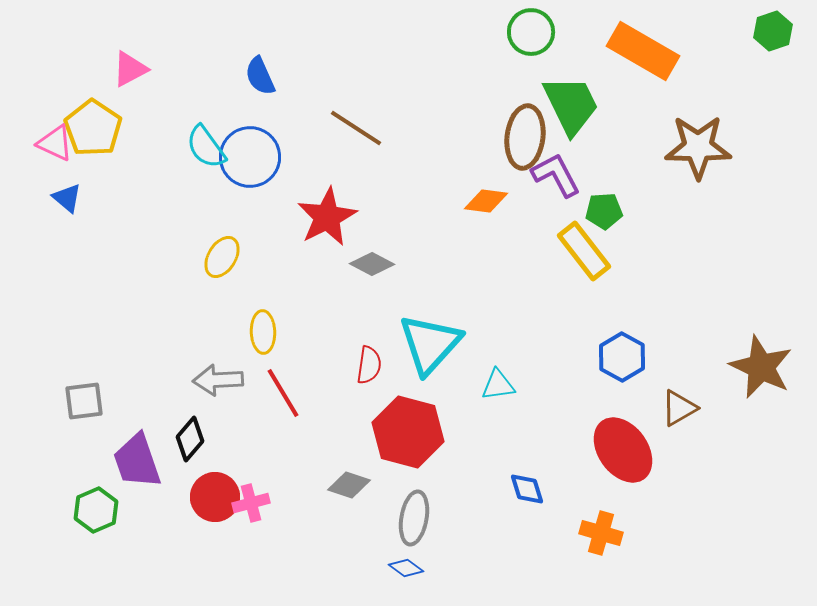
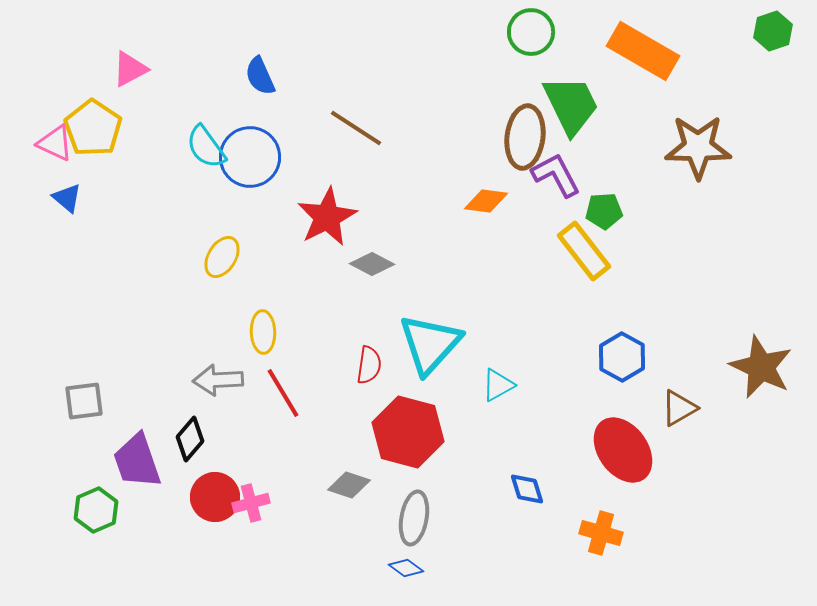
cyan triangle at (498, 385): rotated 21 degrees counterclockwise
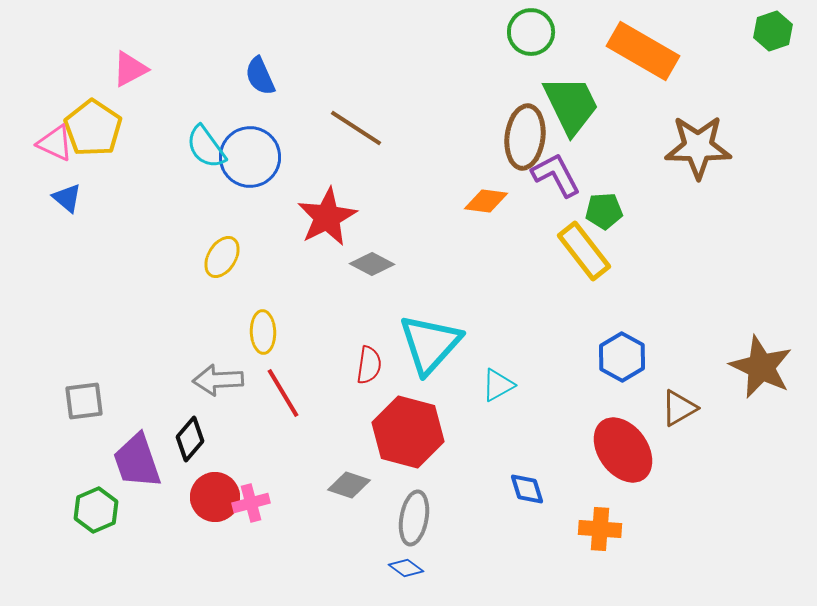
orange cross at (601, 533): moved 1 px left, 4 px up; rotated 12 degrees counterclockwise
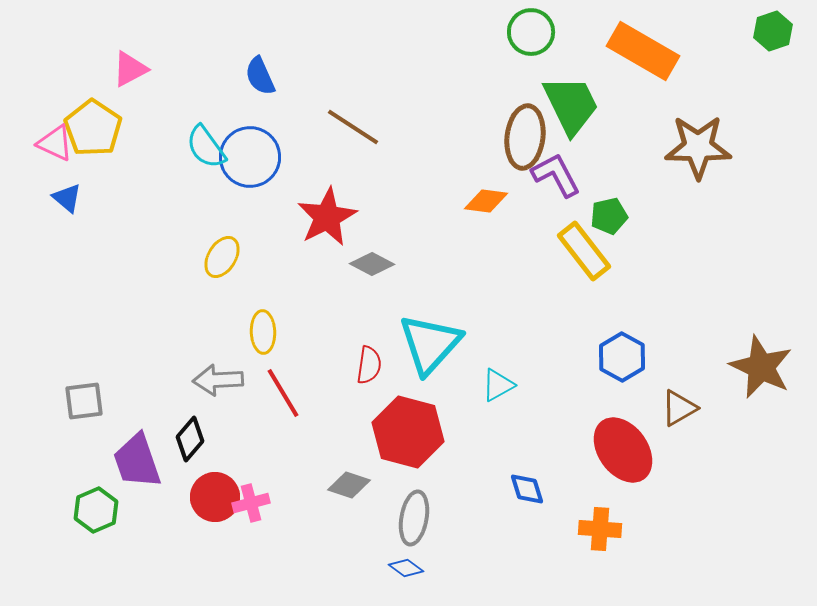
brown line at (356, 128): moved 3 px left, 1 px up
green pentagon at (604, 211): moved 5 px right, 5 px down; rotated 9 degrees counterclockwise
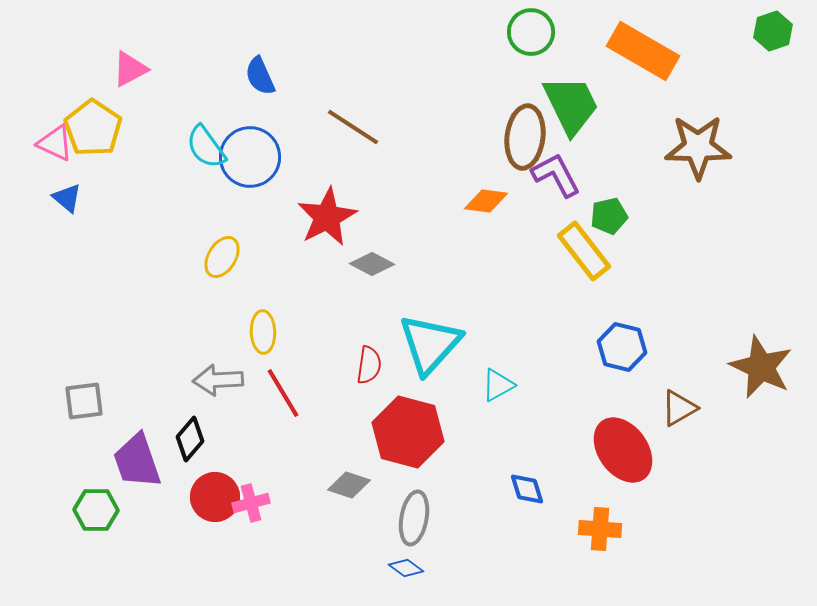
blue hexagon at (622, 357): moved 10 px up; rotated 15 degrees counterclockwise
green hexagon at (96, 510): rotated 24 degrees clockwise
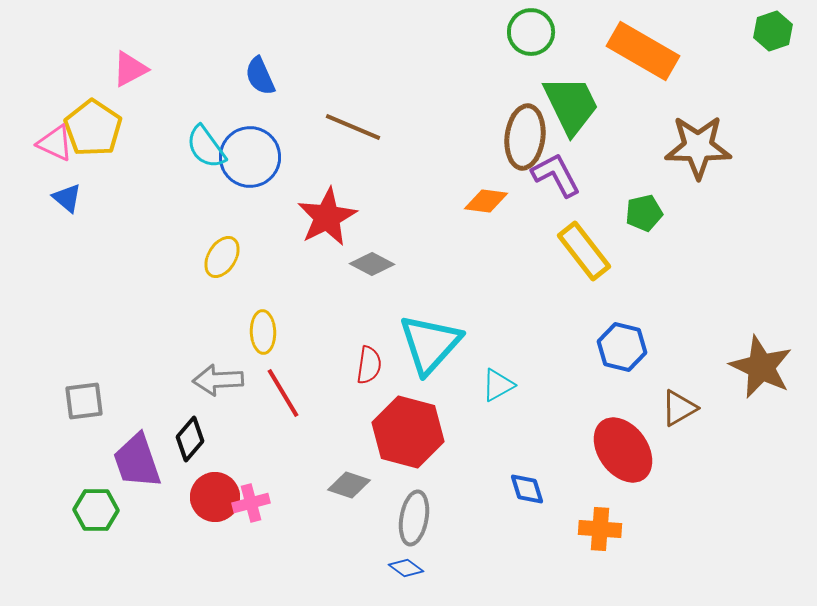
brown line at (353, 127): rotated 10 degrees counterclockwise
green pentagon at (609, 216): moved 35 px right, 3 px up
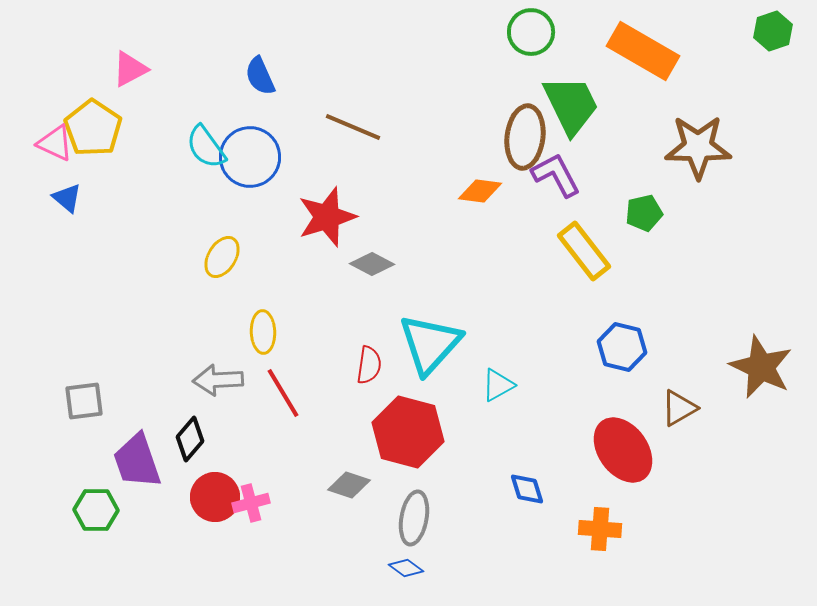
orange diamond at (486, 201): moved 6 px left, 10 px up
red star at (327, 217): rotated 10 degrees clockwise
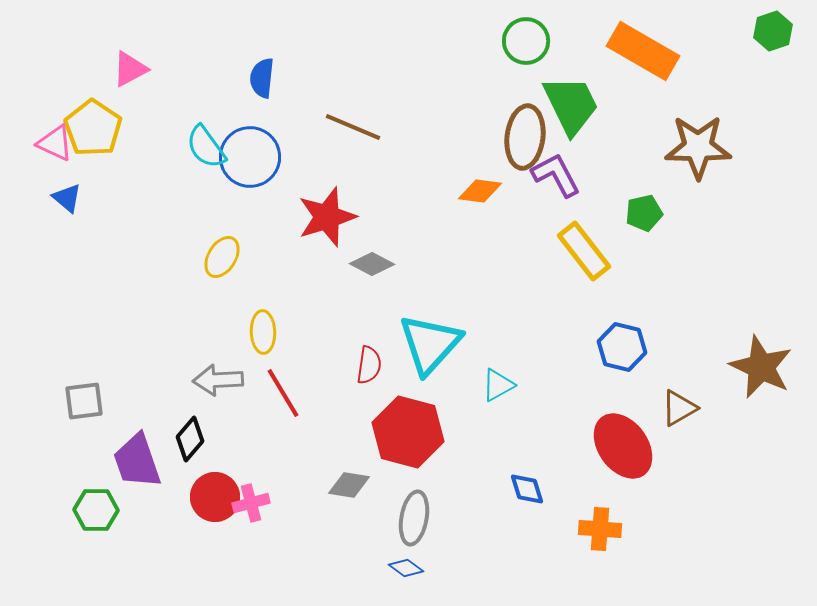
green circle at (531, 32): moved 5 px left, 9 px down
blue semicircle at (260, 76): moved 2 px right, 2 px down; rotated 30 degrees clockwise
red ellipse at (623, 450): moved 4 px up
gray diamond at (349, 485): rotated 9 degrees counterclockwise
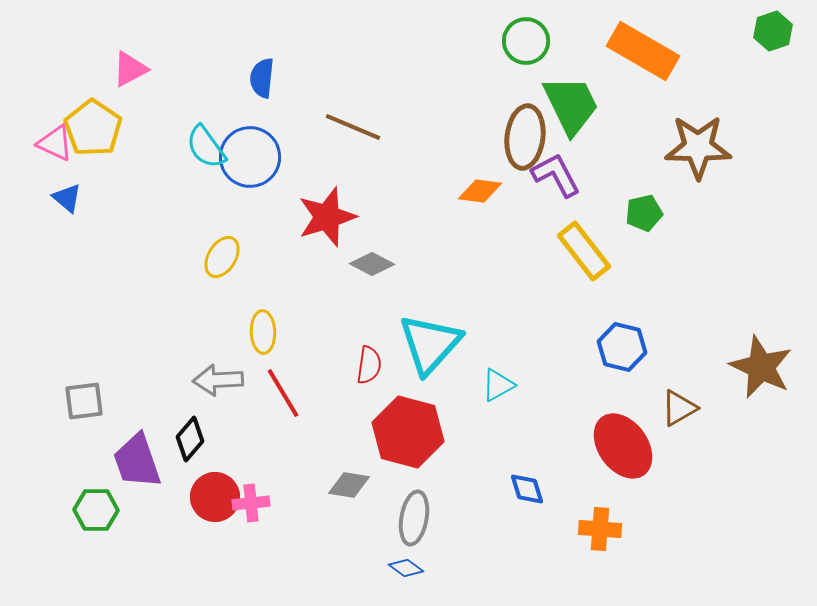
pink cross at (251, 503): rotated 9 degrees clockwise
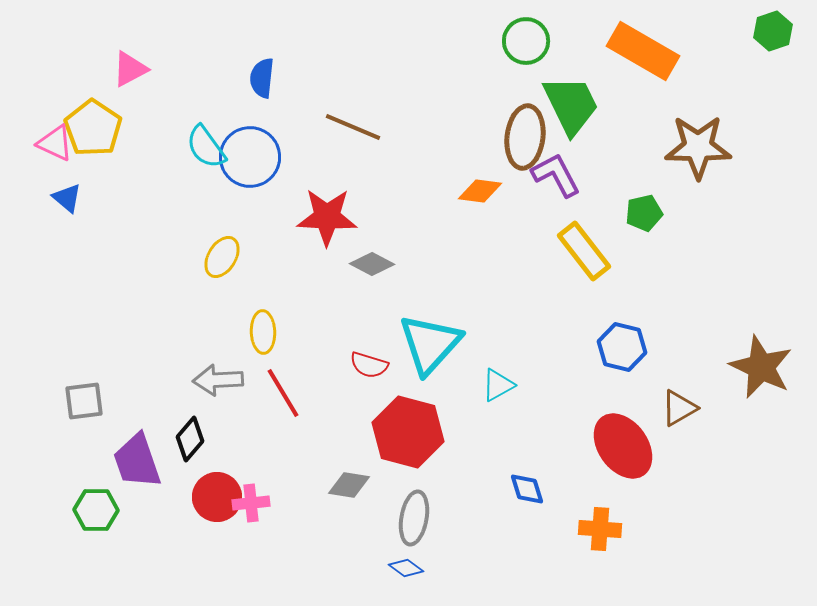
red star at (327, 217): rotated 20 degrees clockwise
red semicircle at (369, 365): rotated 99 degrees clockwise
red circle at (215, 497): moved 2 px right
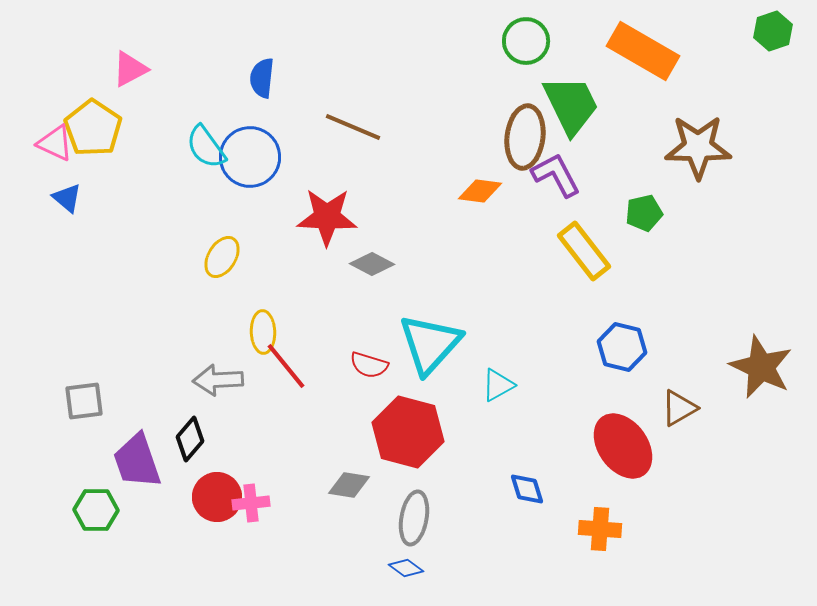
red line at (283, 393): moved 3 px right, 27 px up; rotated 8 degrees counterclockwise
